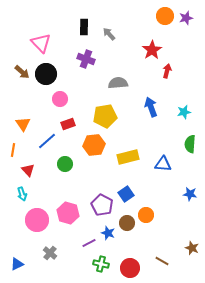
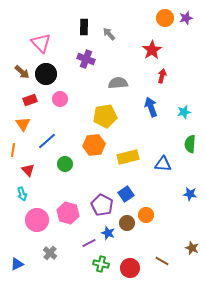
orange circle at (165, 16): moved 2 px down
red arrow at (167, 71): moved 5 px left, 5 px down
red rectangle at (68, 124): moved 38 px left, 24 px up
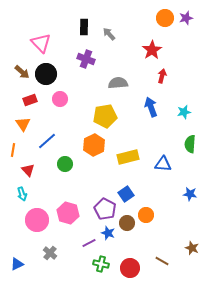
orange hexagon at (94, 145): rotated 20 degrees counterclockwise
purple pentagon at (102, 205): moved 3 px right, 4 px down
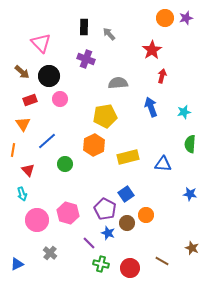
black circle at (46, 74): moved 3 px right, 2 px down
purple line at (89, 243): rotated 72 degrees clockwise
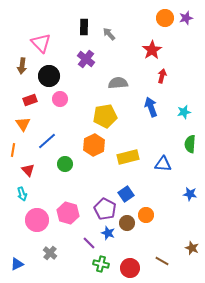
purple cross at (86, 59): rotated 18 degrees clockwise
brown arrow at (22, 72): moved 6 px up; rotated 56 degrees clockwise
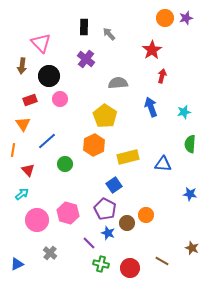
yellow pentagon at (105, 116): rotated 30 degrees counterclockwise
cyan arrow at (22, 194): rotated 112 degrees counterclockwise
blue square at (126, 194): moved 12 px left, 9 px up
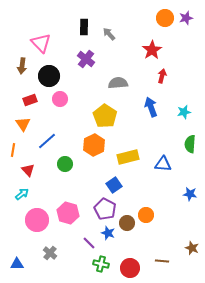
brown line at (162, 261): rotated 24 degrees counterclockwise
blue triangle at (17, 264): rotated 24 degrees clockwise
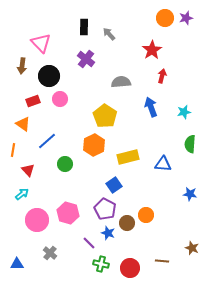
gray semicircle at (118, 83): moved 3 px right, 1 px up
red rectangle at (30, 100): moved 3 px right, 1 px down
orange triangle at (23, 124): rotated 21 degrees counterclockwise
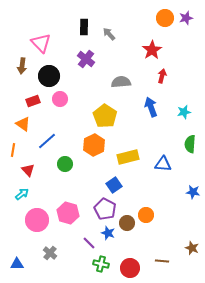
blue star at (190, 194): moved 3 px right, 2 px up
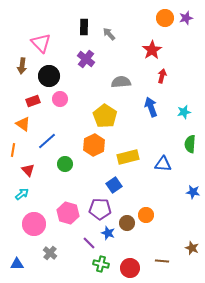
purple pentagon at (105, 209): moved 5 px left; rotated 25 degrees counterclockwise
pink circle at (37, 220): moved 3 px left, 4 px down
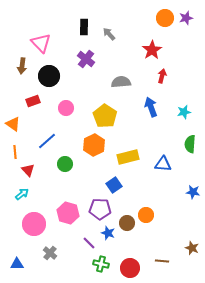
pink circle at (60, 99): moved 6 px right, 9 px down
orange triangle at (23, 124): moved 10 px left
orange line at (13, 150): moved 2 px right, 2 px down; rotated 16 degrees counterclockwise
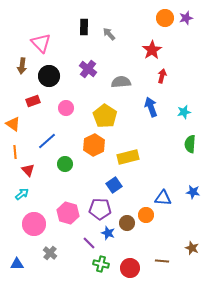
purple cross at (86, 59): moved 2 px right, 10 px down
blue triangle at (163, 164): moved 34 px down
